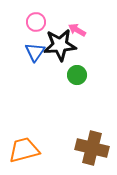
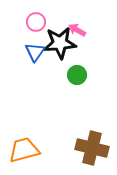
black star: moved 2 px up
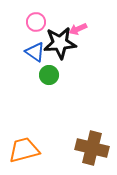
pink arrow: moved 1 px right, 1 px up; rotated 54 degrees counterclockwise
blue triangle: rotated 30 degrees counterclockwise
green circle: moved 28 px left
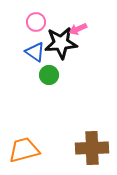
black star: moved 1 px right
brown cross: rotated 16 degrees counterclockwise
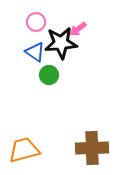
pink arrow: rotated 12 degrees counterclockwise
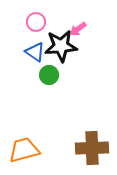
black star: moved 3 px down
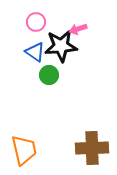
pink arrow: rotated 18 degrees clockwise
orange trapezoid: rotated 92 degrees clockwise
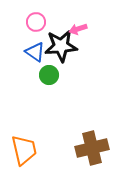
brown cross: rotated 12 degrees counterclockwise
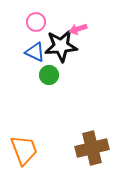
blue triangle: rotated 10 degrees counterclockwise
orange trapezoid: rotated 8 degrees counterclockwise
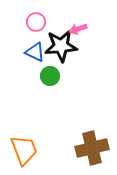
green circle: moved 1 px right, 1 px down
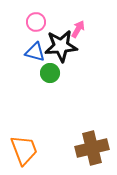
pink arrow: rotated 138 degrees clockwise
blue triangle: rotated 10 degrees counterclockwise
green circle: moved 3 px up
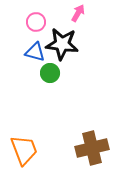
pink arrow: moved 16 px up
black star: moved 1 px right, 2 px up; rotated 12 degrees clockwise
